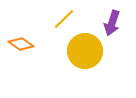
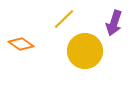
purple arrow: moved 2 px right
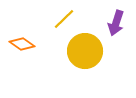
purple arrow: moved 2 px right
orange diamond: moved 1 px right
